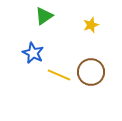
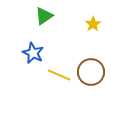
yellow star: moved 2 px right, 1 px up; rotated 14 degrees counterclockwise
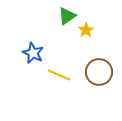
green triangle: moved 23 px right
yellow star: moved 7 px left, 6 px down
brown circle: moved 8 px right
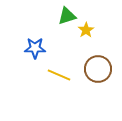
green triangle: rotated 18 degrees clockwise
blue star: moved 2 px right, 5 px up; rotated 25 degrees counterclockwise
brown circle: moved 1 px left, 3 px up
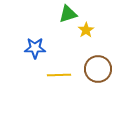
green triangle: moved 1 px right, 2 px up
yellow line: rotated 25 degrees counterclockwise
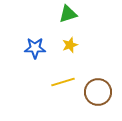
yellow star: moved 16 px left, 15 px down; rotated 14 degrees clockwise
brown circle: moved 23 px down
yellow line: moved 4 px right, 7 px down; rotated 15 degrees counterclockwise
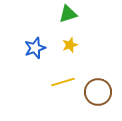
blue star: rotated 20 degrees counterclockwise
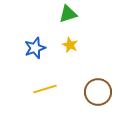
yellow star: rotated 28 degrees counterclockwise
yellow line: moved 18 px left, 7 px down
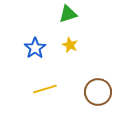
blue star: rotated 15 degrees counterclockwise
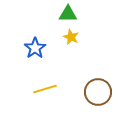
green triangle: rotated 18 degrees clockwise
yellow star: moved 1 px right, 8 px up
